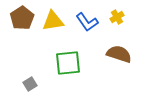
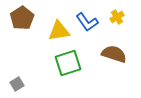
yellow triangle: moved 6 px right, 10 px down
brown semicircle: moved 5 px left
green square: rotated 12 degrees counterclockwise
gray square: moved 13 px left
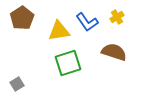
brown semicircle: moved 2 px up
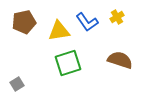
brown pentagon: moved 2 px right, 4 px down; rotated 20 degrees clockwise
brown semicircle: moved 6 px right, 8 px down
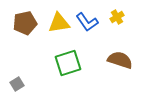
brown pentagon: moved 1 px right, 1 px down
yellow triangle: moved 8 px up
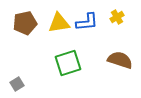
blue L-shape: rotated 60 degrees counterclockwise
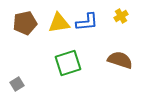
yellow cross: moved 4 px right, 1 px up
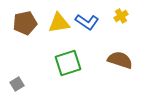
blue L-shape: rotated 40 degrees clockwise
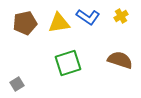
blue L-shape: moved 1 px right, 5 px up
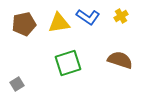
brown pentagon: moved 1 px left, 1 px down
